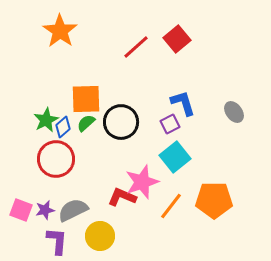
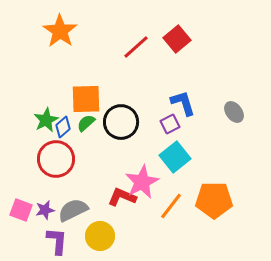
pink star: rotated 8 degrees counterclockwise
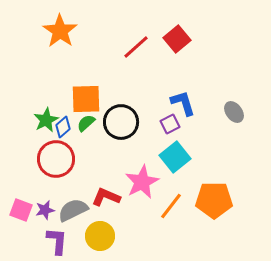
red L-shape: moved 16 px left
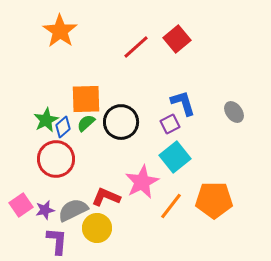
pink square: moved 5 px up; rotated 35 degrees clockwise
yellow circle: moved 3 px left, 8 px up
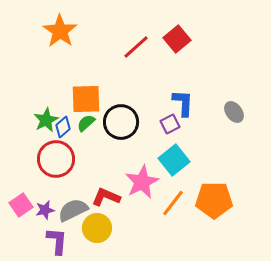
blue L-shape: rotated 20 degrees clockwise
cyan square: moved 1 px left, 3 px down
orange line: moved 2 px right, 3 px up
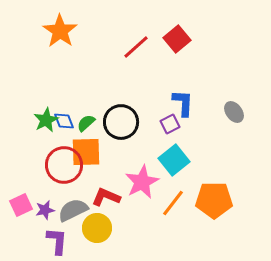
orange square: moved 53 px down
blue diamond: moved 1 px right, 6 px up; rotated 70 degrees counterclockwise
red circle: moved 8 px right, 6 px down
pink square: rotated 10 degrees clockwise
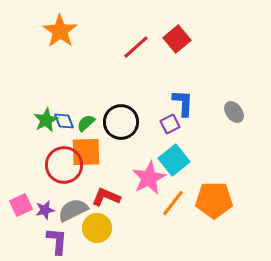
pink star: moved 7 px right, 4 px up
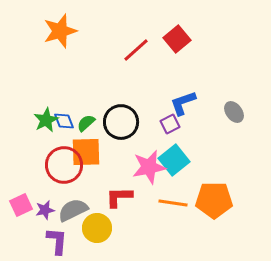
orange star: rotated 20 degrees clockwise
red line: moved 3 px down
blue L-shape: rotated 112 degrees counterclockwise
pink star: moved 11 px up; rotated 16 degrees clockwise
red L-shape: moved 13 px right; rotated 24 degrees counterclockwise
orange line: rotated 60 degrees clockwise
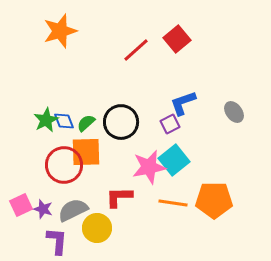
purple star: moved 2 px left, 1 px up; rotated 30 degrees clockwise
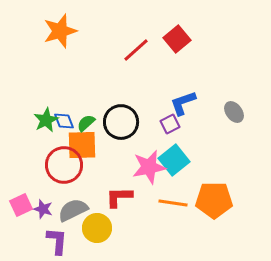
orange square: moved 4 px left, 7 px up
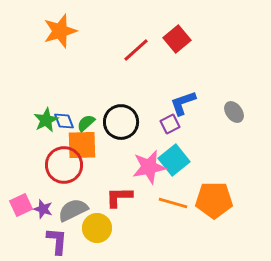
orange line: rotated 8 degrees clockwise
